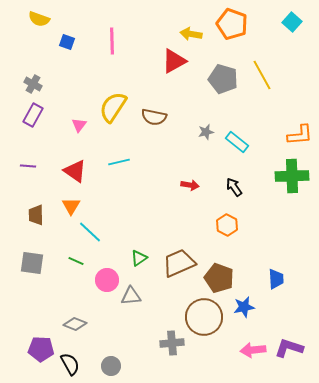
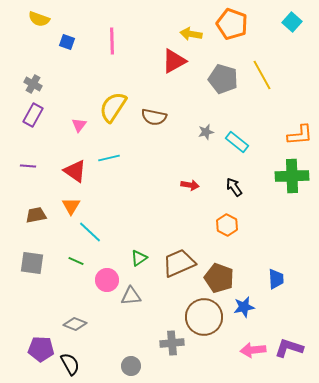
cyan line at (119, 162): moved 10 px left, 4 px up
brown trapezoid at (36, 215): rotated 80 degrees clockwise
gray circle at (111, 366): moved 20 px right
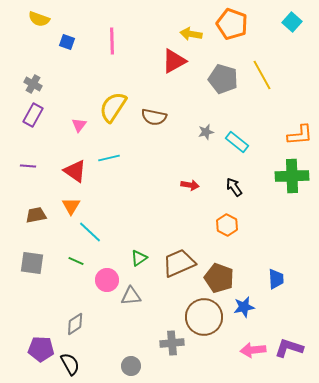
gray diamond at (75, 324): rotated 55 degrees counterclockwise
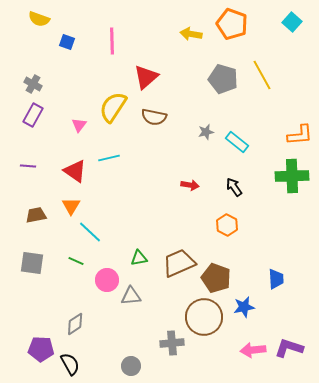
red triangle at (174, 61): moved 28 px left, 16 px down; rotated 12 degrees counterclockwise
green triangle at (139, 258): rotated 24 degrees clockwise
brown pentagon at (219, 278): moved 3 px left
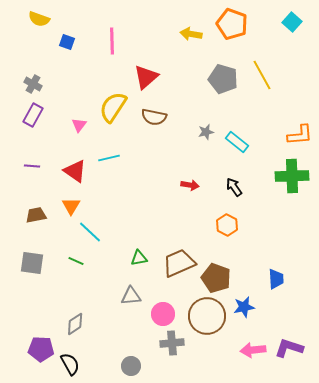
purple line at (28, 166): moved 4 px right
pink circle at (107, 280): moved 56 px right, 34 px down
brown circle at (204, 317): moved 3 px right, 1 px up
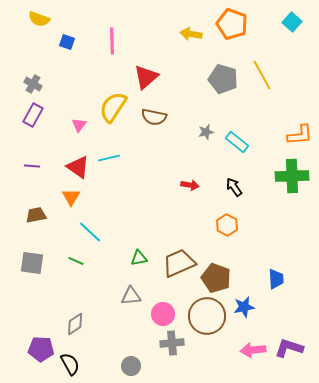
red triangle at (75, 171): moved 3 px right, 4 px up
orange triangle at (71, 206): moved 9 px up
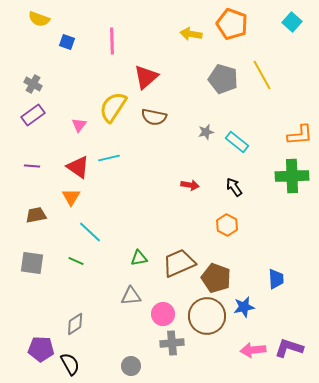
purple rectangle at (33, 115): rotated 25 degrees clockwise
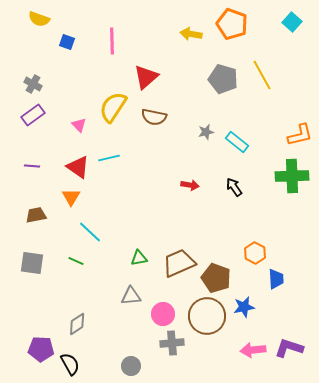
pink triangle at (79, 125): rotated 21 degrees counterclockwise
orange L-shape at (300, 135): rotated 8 degrees counterclockwise
orange hexagon at (227, 225): moved 28 px right, 28 px down
gray diamond at (75, 324): moved 2 px right
